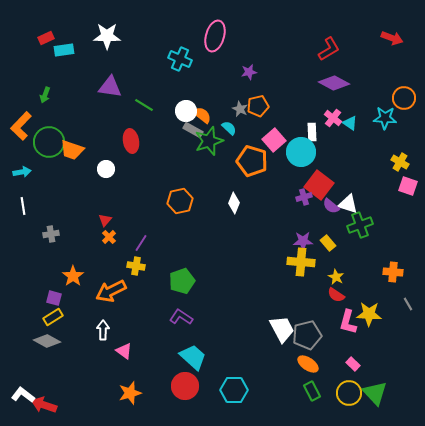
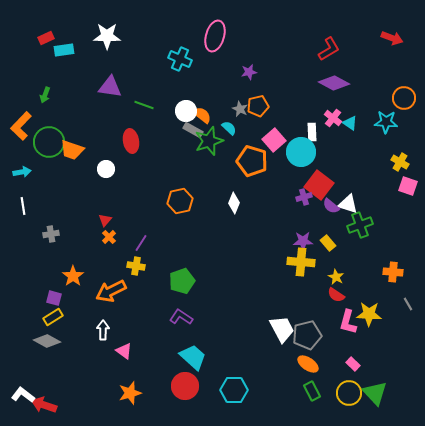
green line at (144, 105): rotated 12 degrees counterclockwise
cyan star at (385, 118): moved 1 px right, 4 px down
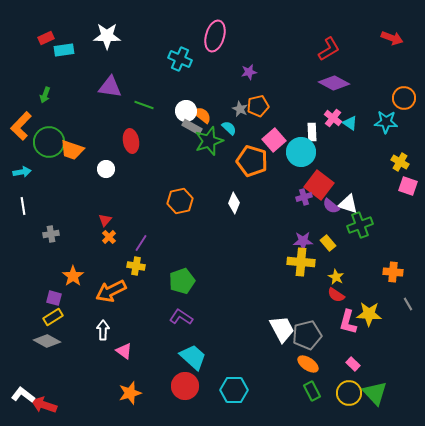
gray rectangle at (193, 130): moved 1 px left, 3 px up
